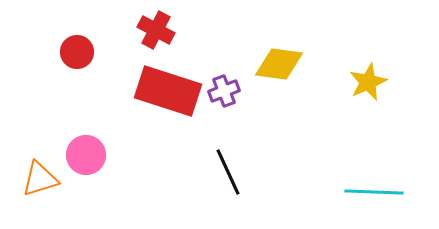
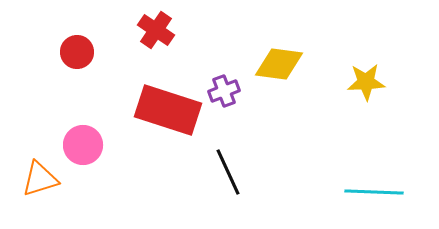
red cross: rotated 6 degrees clockwise
yellow star: moved 2 px left; rotated 21 degrees clockwise
red rectangle: moved 19 px down
pink circle: moved 3 px left, 10 px up
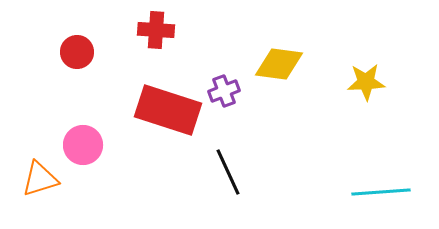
red cross: rotated 30 degrees counterclockwise
cyan line: moved 7 px right; rotated 6 degrees counterclockwise
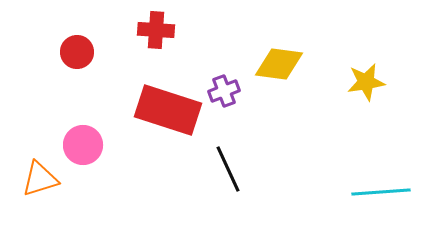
yellow star: rotated 6 degrees counterclockwise
black line: moved 3 px up
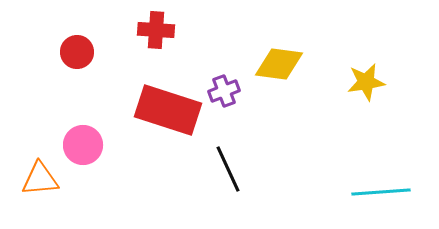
orange triangle: rotated 12 degrees clockwise
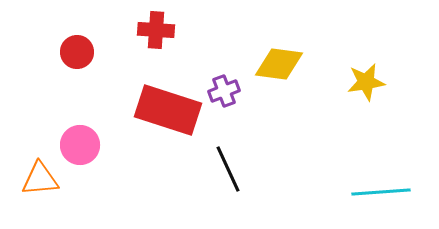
pink circle: moved 3 px left
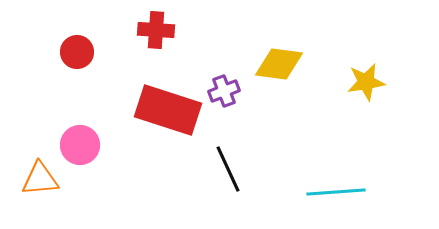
cyan line: moved 45 px left
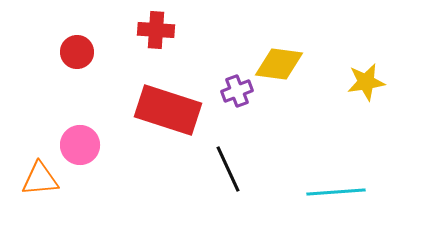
purple cross: moved 13 px right
